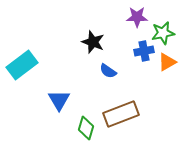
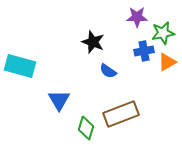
cyan rectangle: moved 2 px left, 1 px down; rotated 52 degrees clockwise
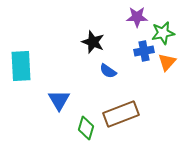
orange triangle: rotated 18 degrees counterclockwise
cyan rectangle: moved 1 px right; rotated 72 degrees clockwise
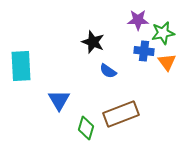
purple star: moved 1 px right, 3 px down
blue cross: rotated 18 degrees clockwise
orange triangle: rotated 18 degrees counterclockwise
